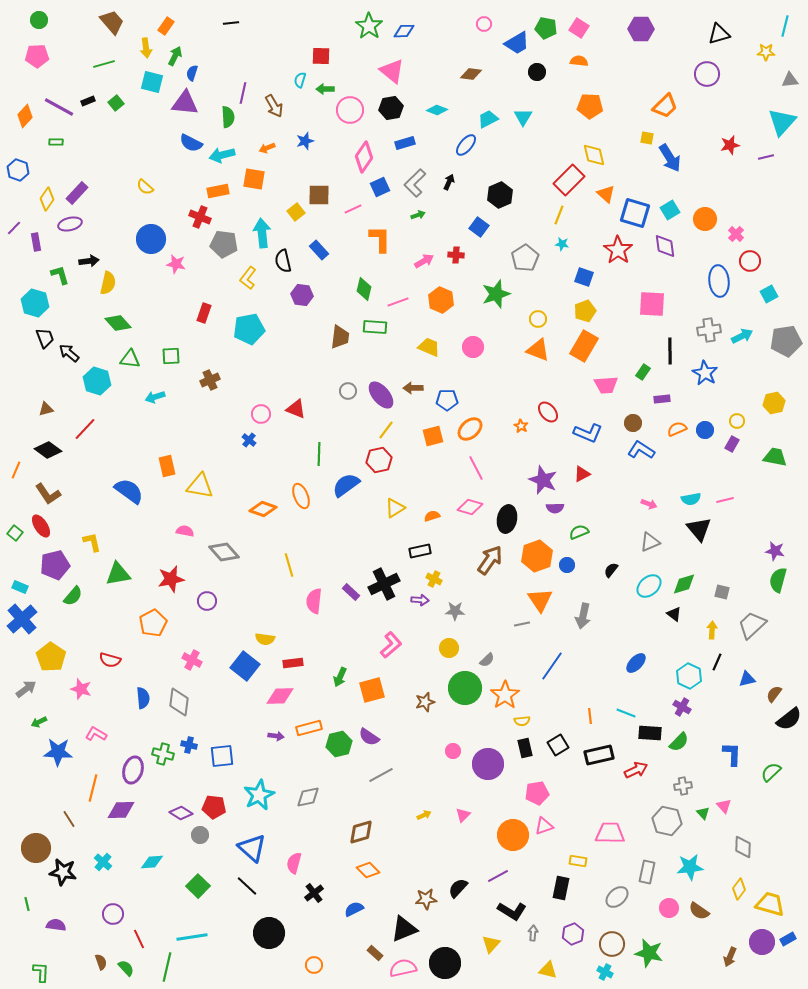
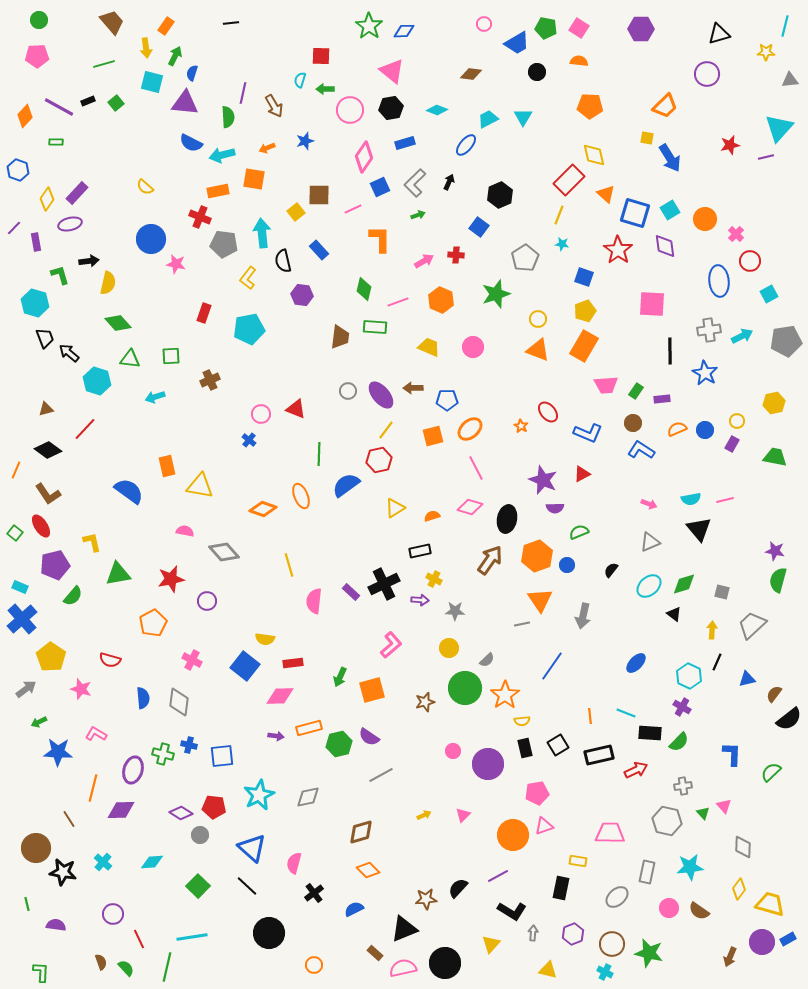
cyan triangle at (782, 122): moved 3 px left, 6 px down
green rectangle at (643, 372): moved 7 px left, 19 px down
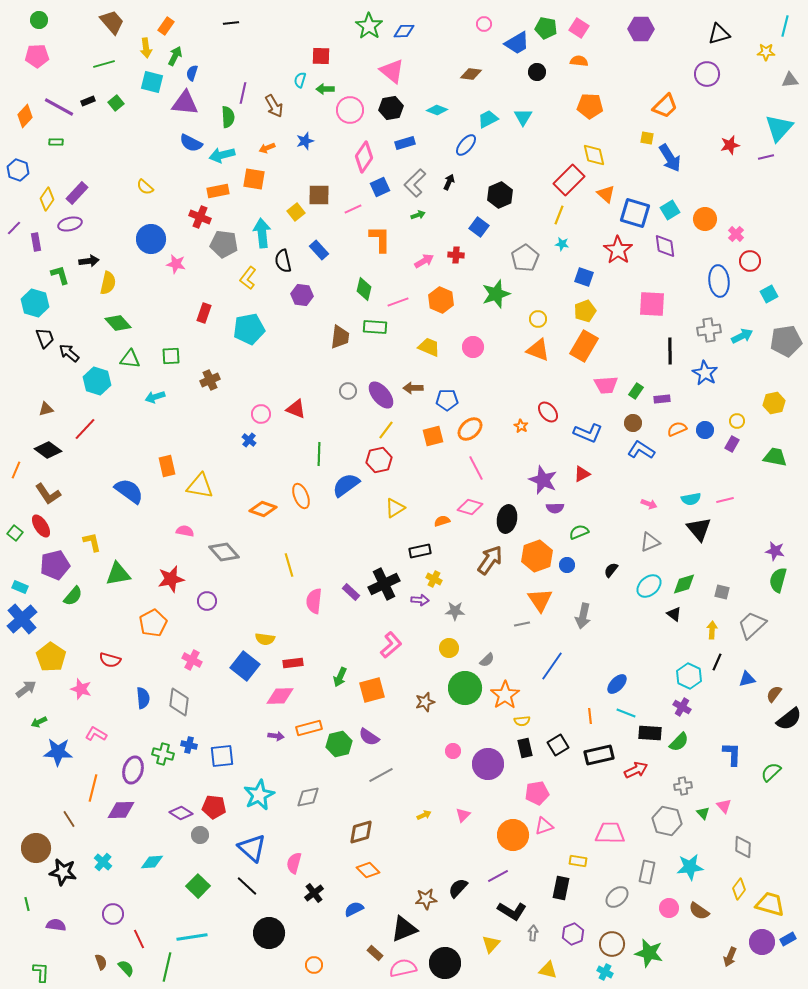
orange semicircle at (432, 516): moved 10 px right, 5 px down
blue ellipse at (636, 663): moved 19 px left, 21 px down
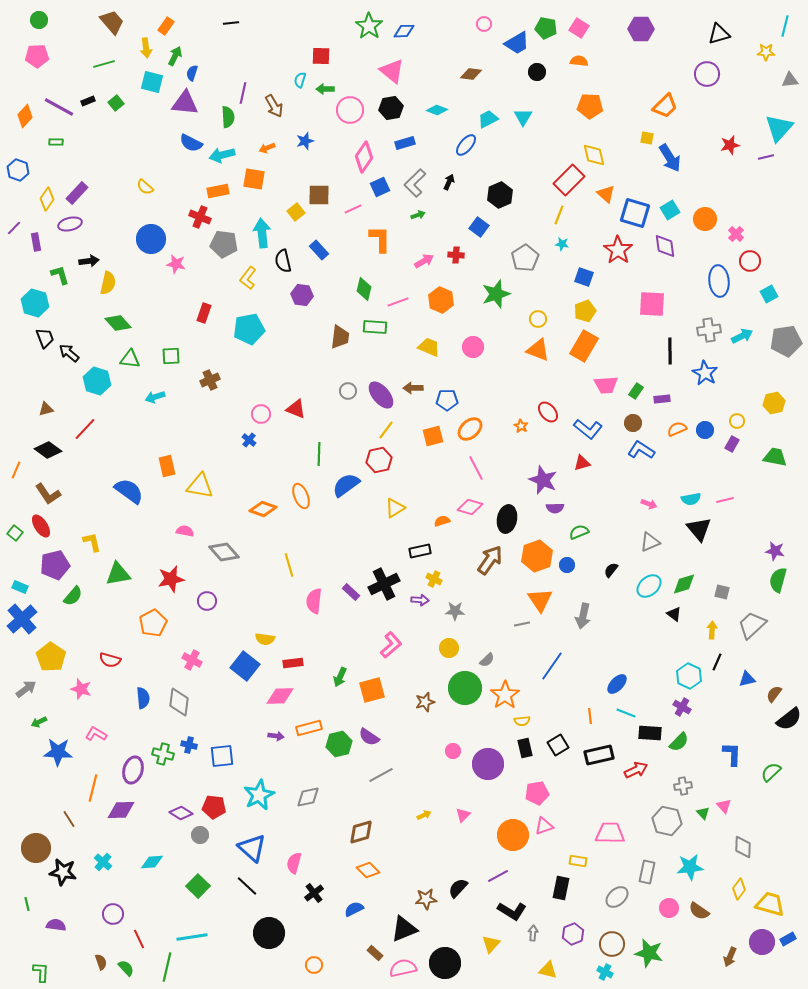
blue L-shape at (588, 433): moved 4 px up; rotated 16 degrees clockwise
red triangle at (582, 474): moved 11 px up; rotated 12 degrees clockwise
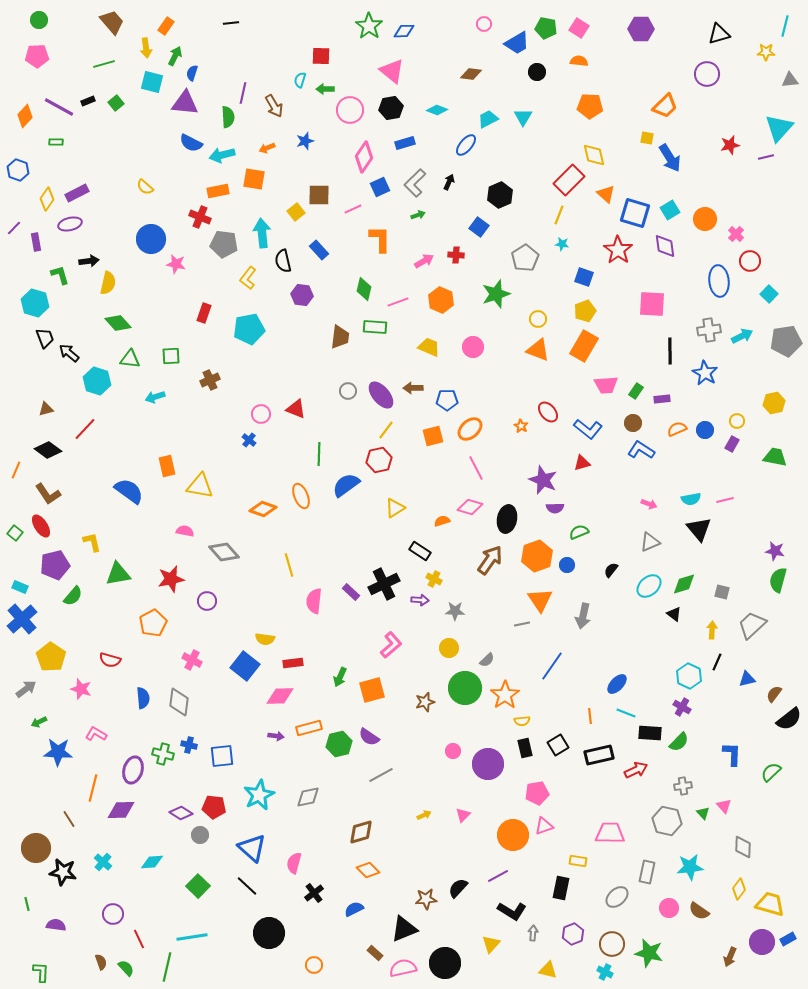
purple rectangle at (77, 193): rotated 20 degrees clockwise
cyan square at (769, 294): rotated 18 degrees counterclockwise
black rectangle at (420, 551): rotated 45 degrees clockwise
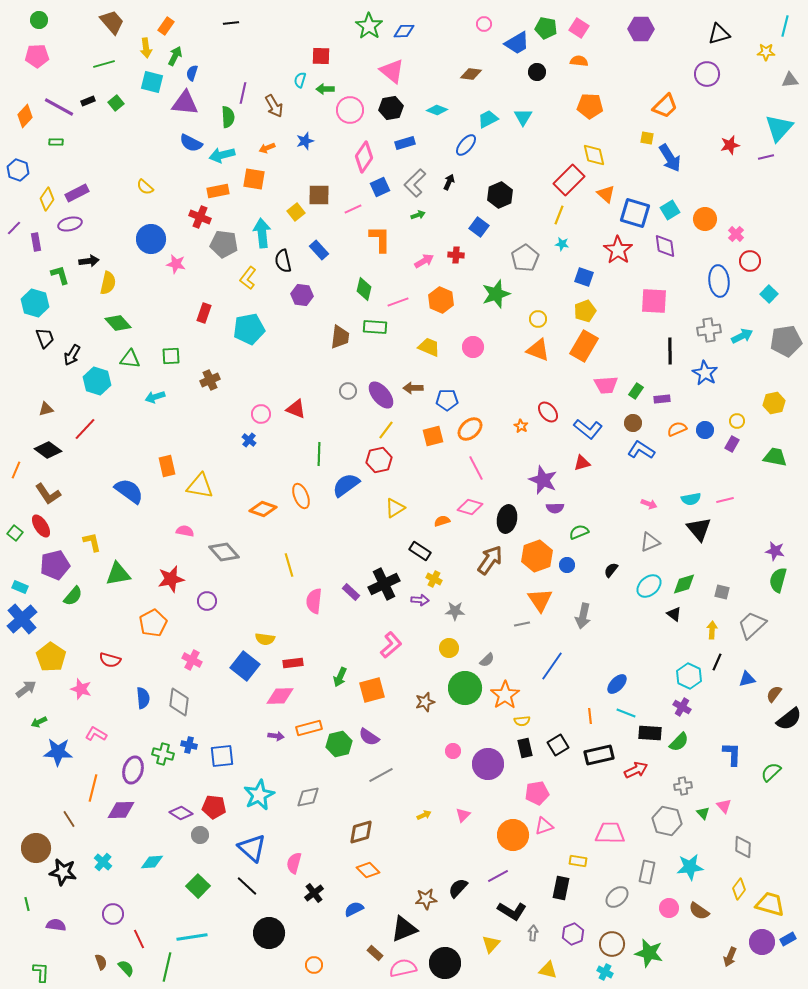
pink square at (652, 304): moved 2 px right, 3 px up
black arrow at (69, 353): moved 3 px right, 2 px down; rotated 100 degrees counterclockwise
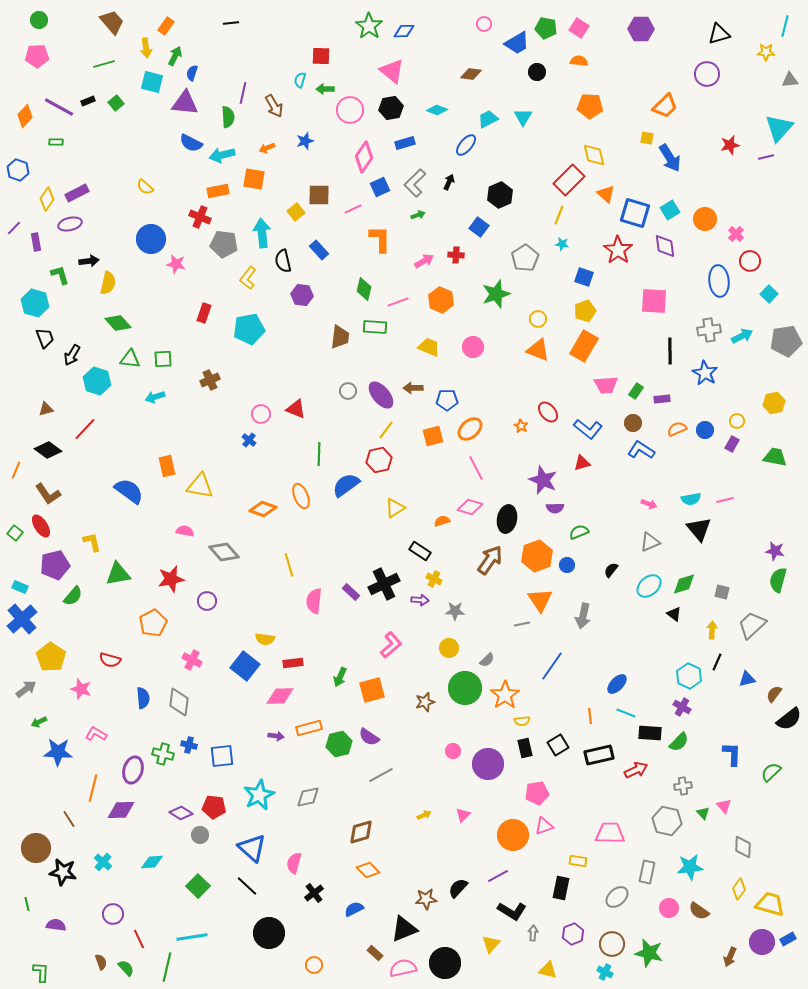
green square at (171, 356): moved 8 px left, 3 px down
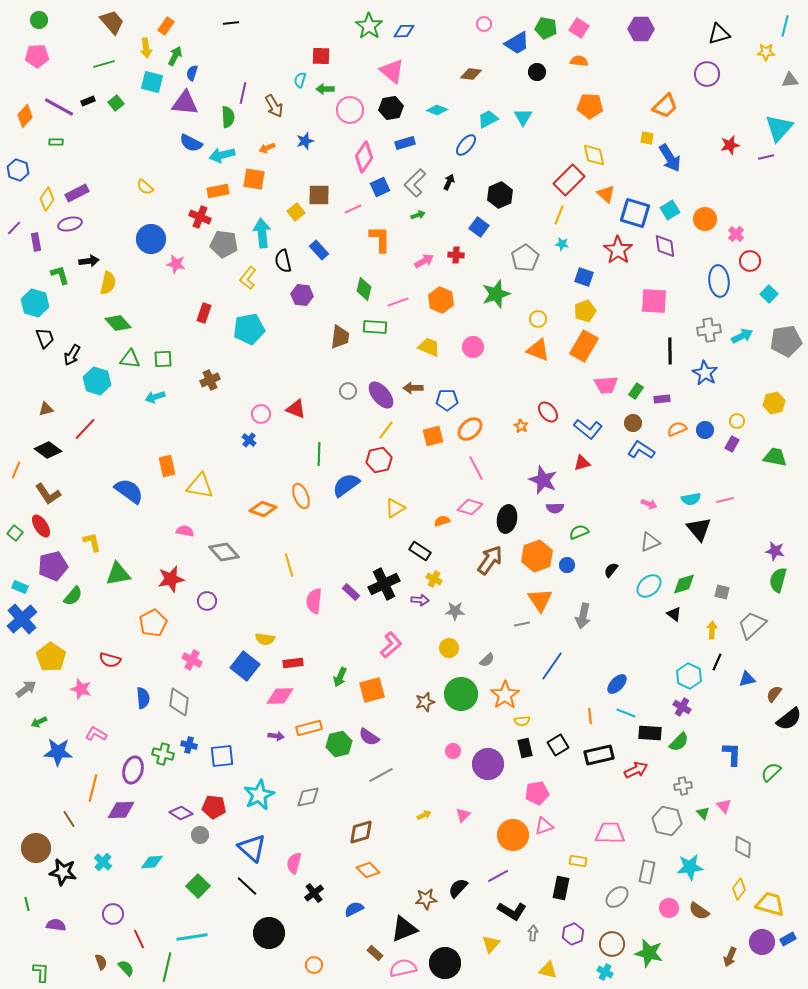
purple pentagon at (55, 565): moved 2 px left, 1 px down
green circle at (465, 688): moved 4 px left, 6 px down
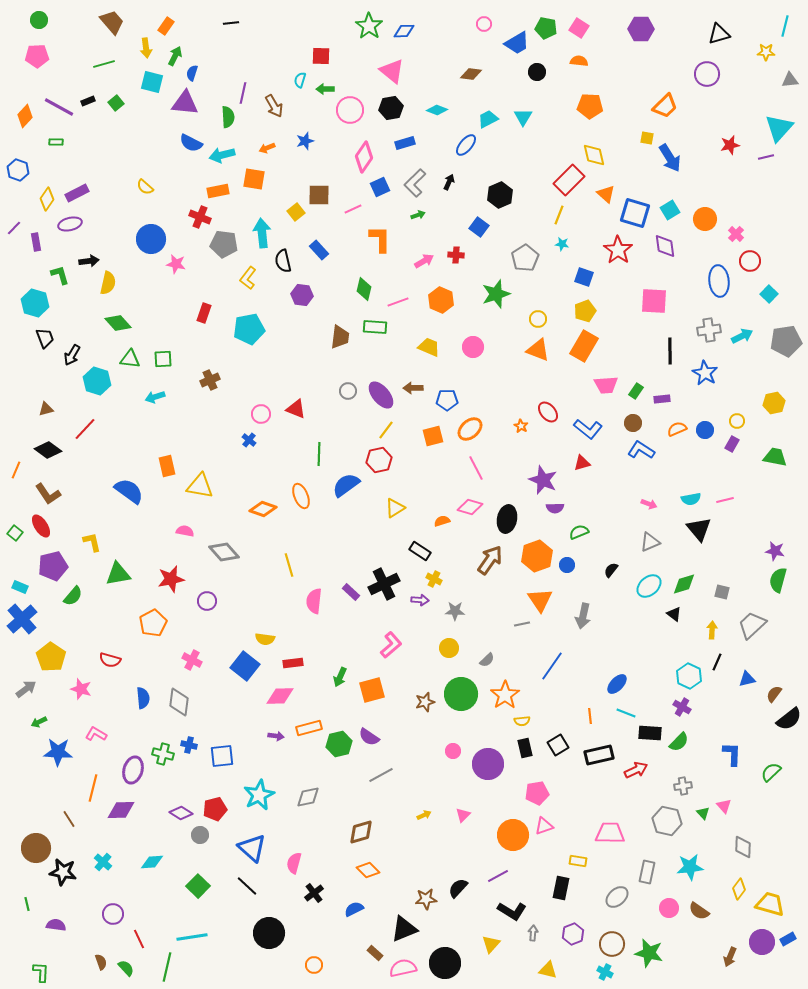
red pentagon at (214, 807): moved 1 px right, 2 px down; rotated 20 degrees counterclockwise
